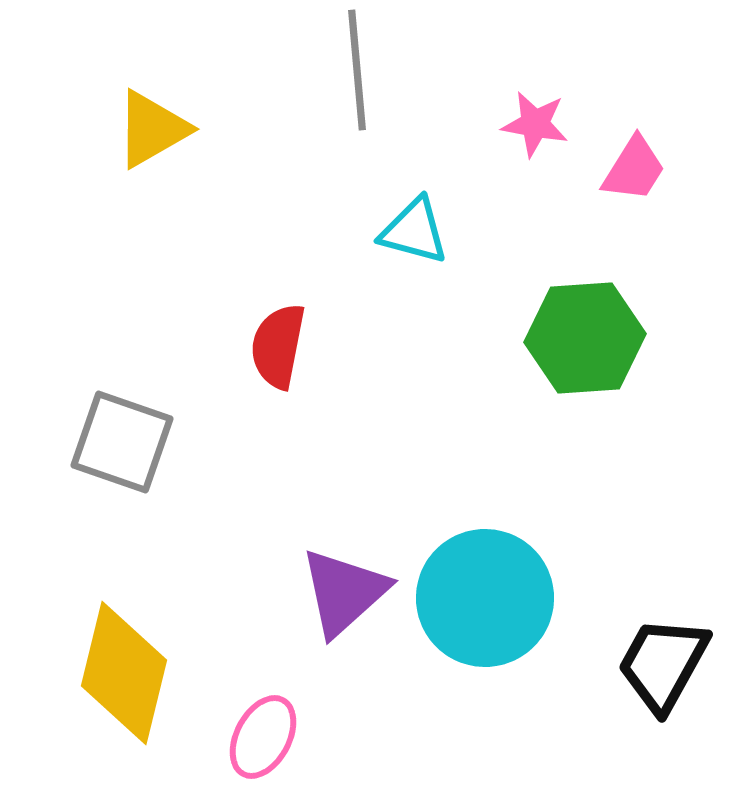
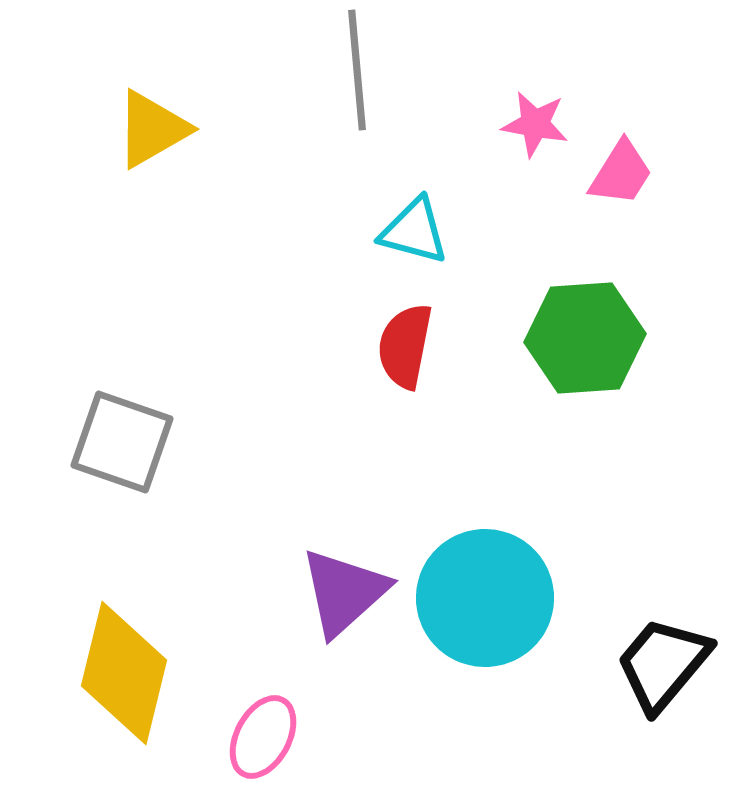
pink trapezoid: moved 13 px left, 4 px down
red semicircle: moved 127 px right
black trapezoid: rotated 11 degrees clockwise
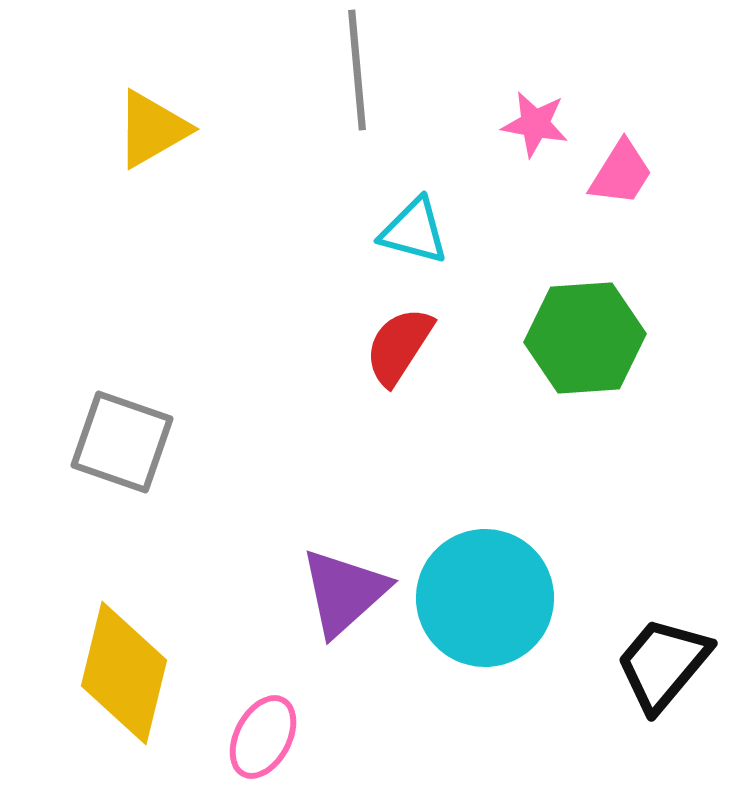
red semicircle: moved 6 px left; rotated 22 degrees clockwise
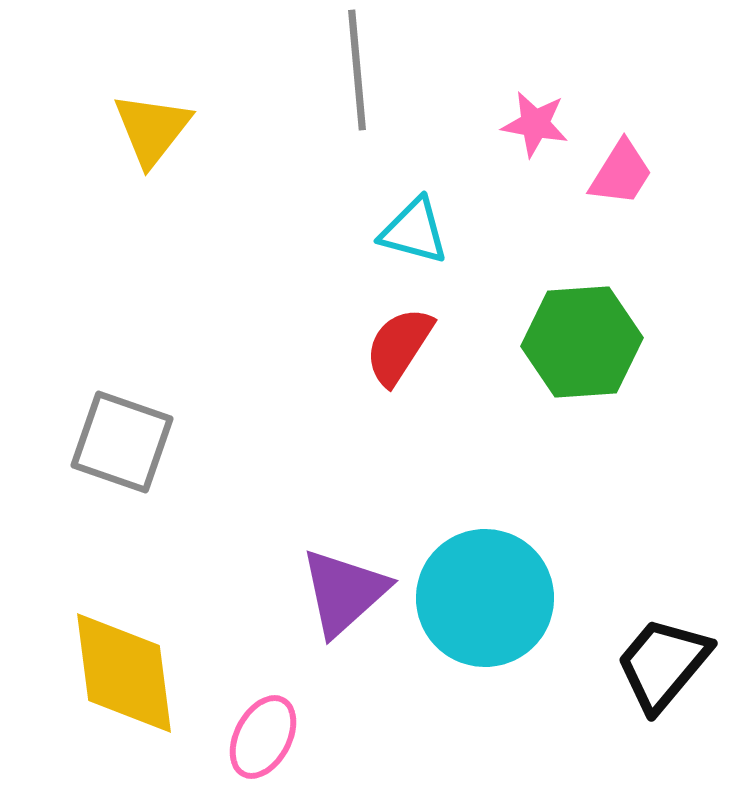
yellow triangle: rotated 22 degrees counterclockwise
green hexagon: moved 3 px left, 4 px down
yellow diamond: rotated 21 degrees counterclockwise
